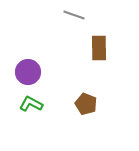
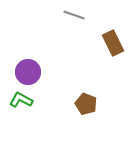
brown rectangle: moved 14 px right, 5 px up; rotated 25 degrees counterclockwise
green L-shape: moved 10 px left, 4 px up
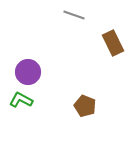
brown pentagon: moved 1 px left, 2 px down
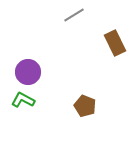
gray line: rotated 50 degrees counterclockwise
brown rectangle: moved 2 px right
green L-shape: moved 2 px right
